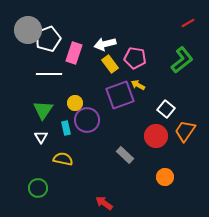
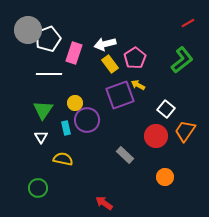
pink pentagon: rotated 30 degrees clockwise
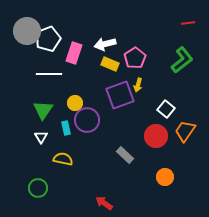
red line: rotated 24 degrees clockwise
gray circle: moved 1 px left, 1 px down
yellow rectangle: rotated 30 degrees counterclockwise
yellow arrow: rotated 104 degrees counterclockwise
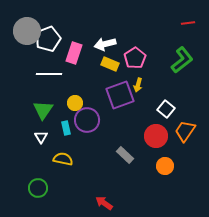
orange circle: moved 11 px up
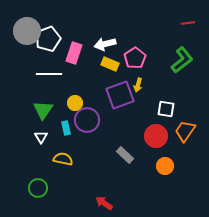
white square: rotated 30 degrees counterclockwise
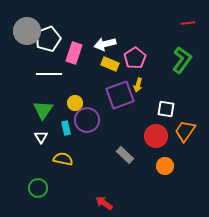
green L-shape: rotated 16 degrees counterclockwise
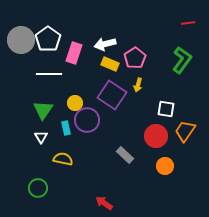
gray circle: moved 6 px left, 9 px down
white pentagon: rotated 15 degrees counterclockwise
purple square: moved 8 px left; rotated 36 degrees counterclockwise
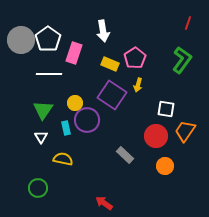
red line: rotated 64 degrees counterclockwise
white arrow: moved 2 px left, 13 px up; rotated 85 degrees counterclockwise
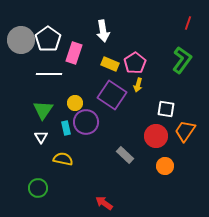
pink pentagon: moved 5 px down
purple circle: moved 1 px left, 2 px down
